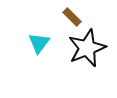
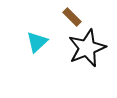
cyan triangle: moved 2 px left, 1 px up; rotated 10 degrees clockwise
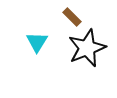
cyan triangle: rotated 15 degrees counterclockwise
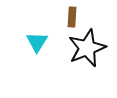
brown rectangle: rotated 48 degrees clockwise
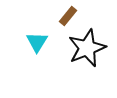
brown rectangle: moved 4 px left, 1 px up; rotated 36 degrees clockwise
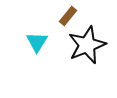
black star: moved 3 px up
